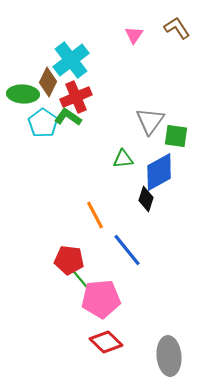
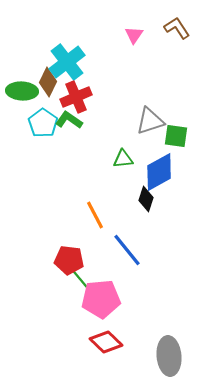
cyan cross: moved 4 px left, 2 px down
green ellipse: moved 1 px left, 3 px up
green L-shape: moved 1 px right, 3 px down
gray triangle: rotated 36 degrees clockwise
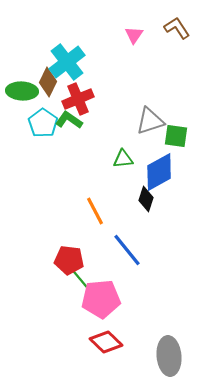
red cross: moved 2 px right, 2 px down
orange line: moved 4 px up
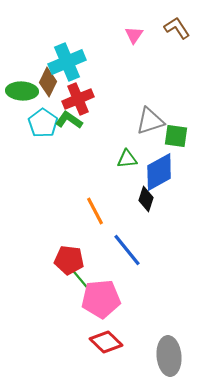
cyan cross: rotated 15 degrees clockwise
green triangle: moved 4 px right
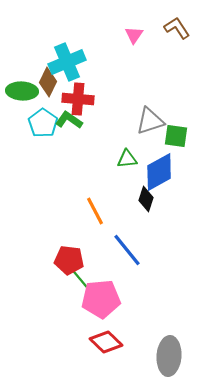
red cross: rotated 28 degrees clockwise
gray ellipse: rotated 9 degrees clockwise
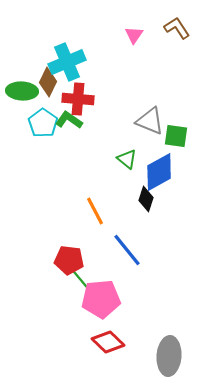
gray triangle: rotated 40 degrees clockwise
green triangle: rotated 45 degrees clockwise
red diamond: moved 2 px right
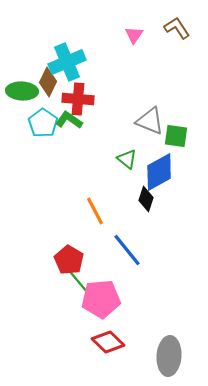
red pentagon: rotated 24 degrees clockwise
green line: moved 3 px left, 1 px down
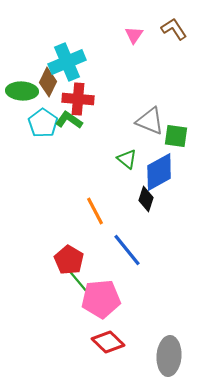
brown L-shape: moved 3 px left, 1 px down
